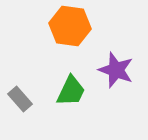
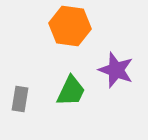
gray rectangle: rotated 50 degrees clockwise
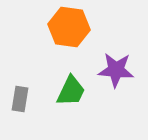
orange hexagon: moved 1 px left, 1 px down
purple star: rotated 15 degrees counterclockwise
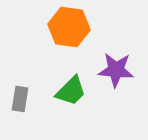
green trapezoid: rotated 20 degrees clockwise
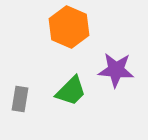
orange hexagon: rotated 15 degrees clockwise
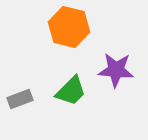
orange hexagon: rotated 9 degrees counterclockwise
gray rectangle: rotated 60 degrees clockwise
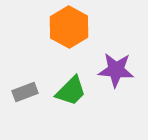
orange hexagon: rotated 15 degrees clockwise
gray rectangle: moved 5 px right, 7 px up
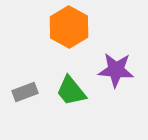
green trapezoid: rotated 96 degrees clockwise
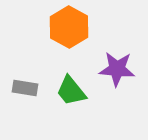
purple star: moved 1 px right, 1 px up
gray rectangle: moved 4 px up; rotated 30 degrees clockwise
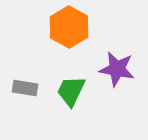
purple star: rotated 6 degrees clockwise
green trapezoid: rotated 64 degrees clockwise
